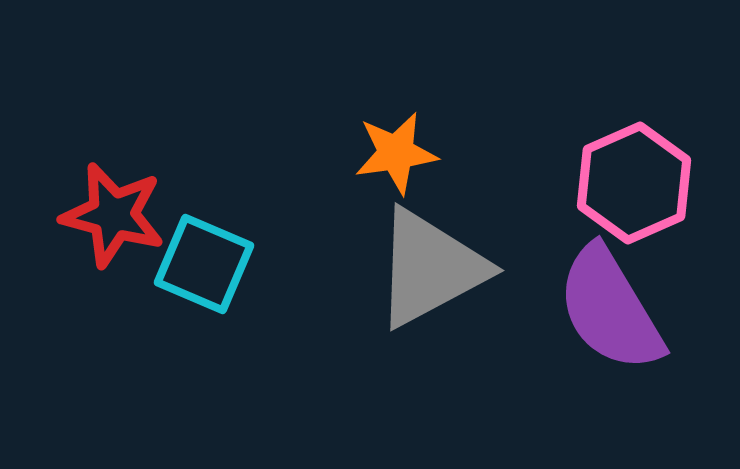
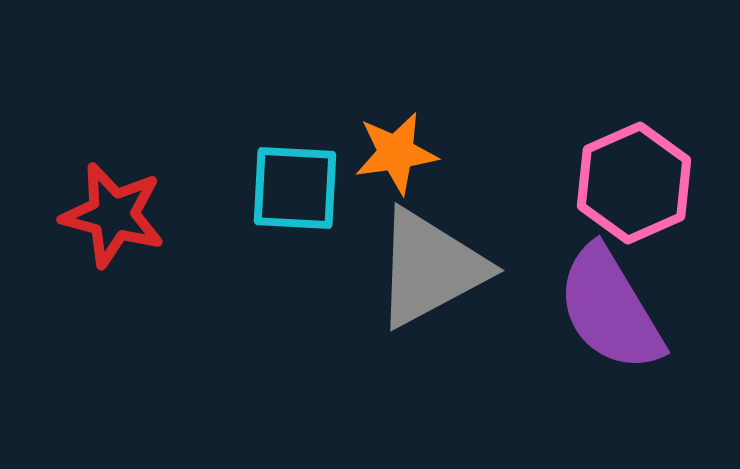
cyan square: moved 91 px right, 76 px up; rotated 20 degrees counterclockwise
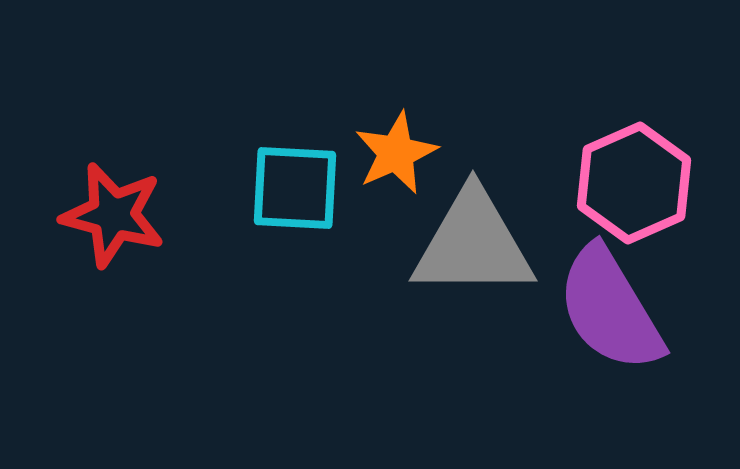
orange star: rotated 16 degrees counterclockwise
gray triangle: moved 43 px right, 24 px up; rotated 28 degrees clockwise
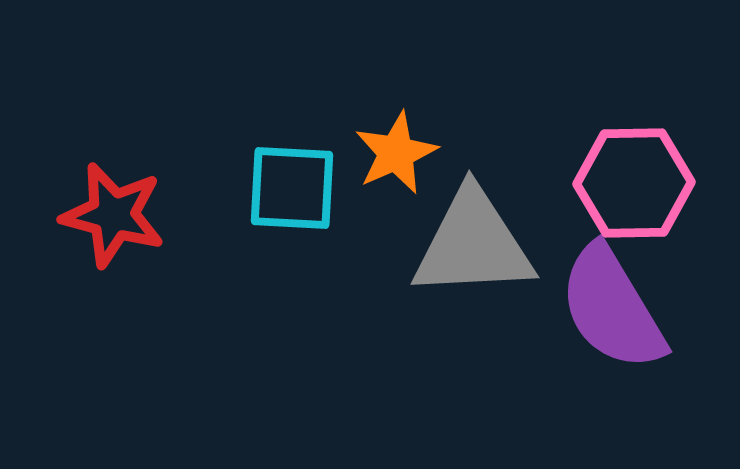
pink hexagon: rotated 23 degrees clockwise
cyan square: moved 3 px left
gray triangle: rotated 3 degrees counterclockwise
purple semicircle: moved 2 px right, 1 px up
